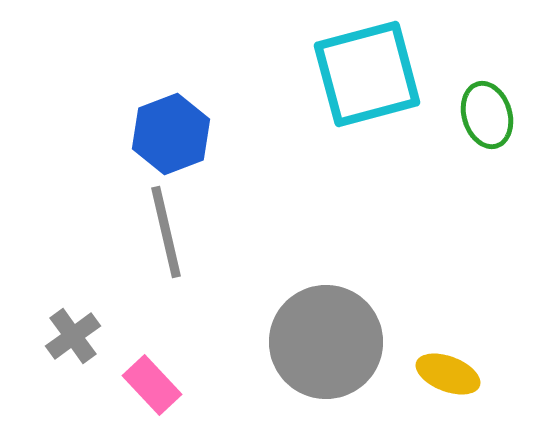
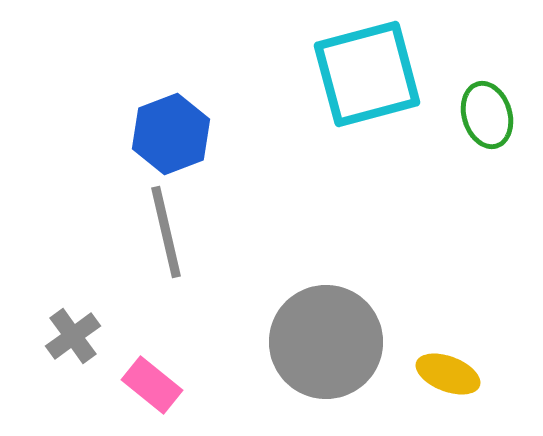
pink rectangle: rotated 8 degrees counterclockwise
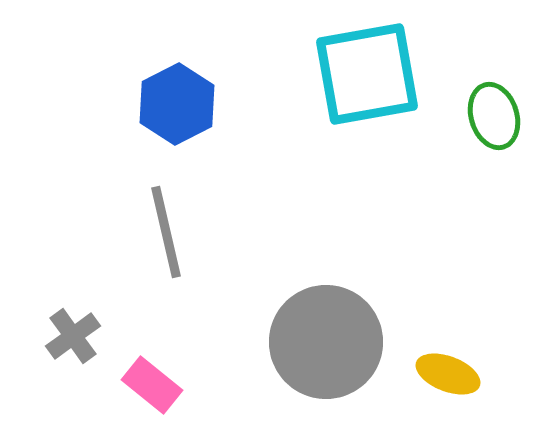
cyan square: rotated 5 degrees clockwise
green ellipse: moved 7 px right, 1 px down
blue hexagon: moved 6 px right, 30 px up; rotated 6 degrees counterclockwise
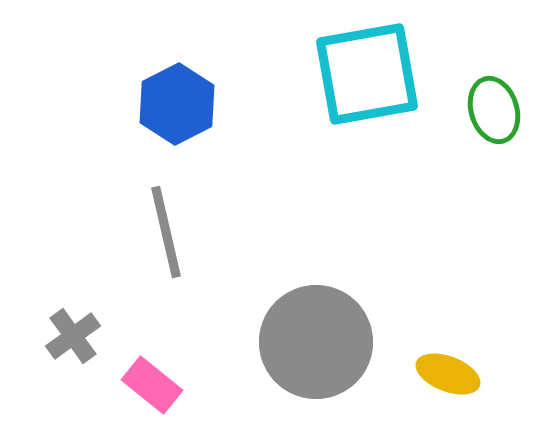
green ellipse: moved 6 px up
gray circle: moved 10 px left
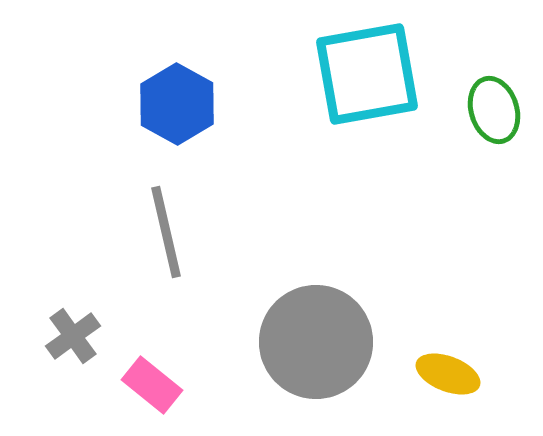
blue hexagon: rotated 4 degrees counterclockwise
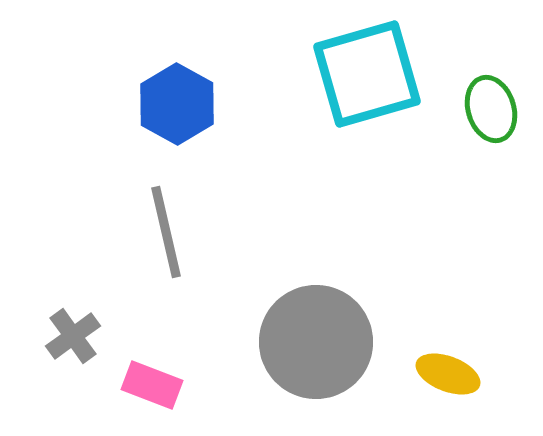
cyan square: rotated 6 degrees counterclockwise
green ellipse: moved 3 px left, 1 px up
pink rectangle: rotated 18 degrees counterclockwise
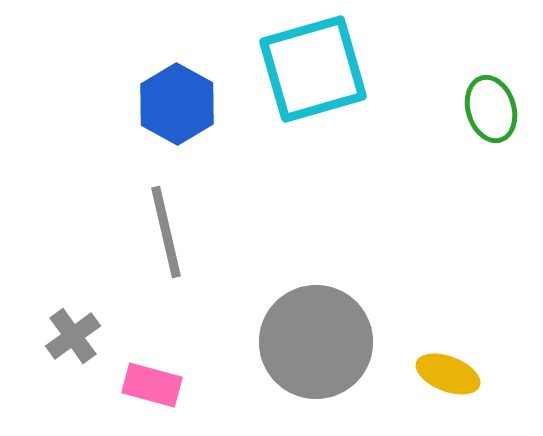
cyan square: moved 54 px left, 5 px up
pink rectangle: rotated 6 degrees counterclockwise
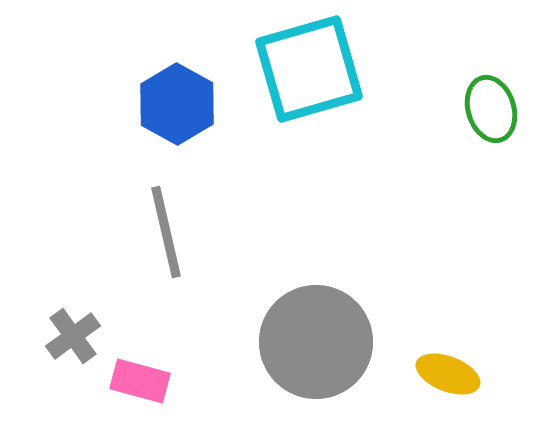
cyan square: moved 4 px left
pink rectangle: moved 12 px left, 4 px up
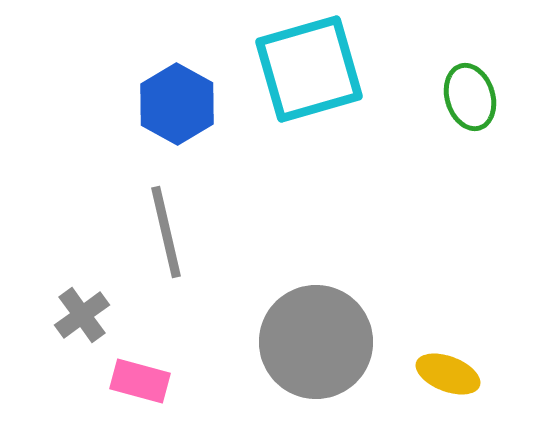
green ellipse: moved 21 px left, 12 px up
gray cross: moved 9 px right, 21 px up
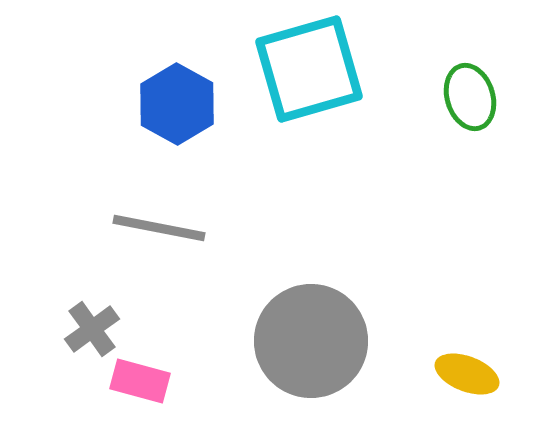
gray line: moved 7 px left, 4 px up; rotated 66 degrees counterclockwise
gray cross: moved 10 px right, 14 px down
gray circle: moved 5 px left, 1 px up
yellow ellipse: moved 19 px right
